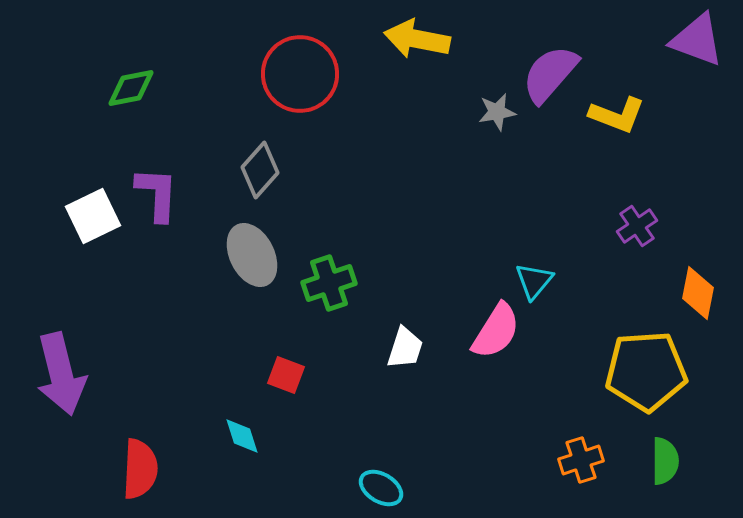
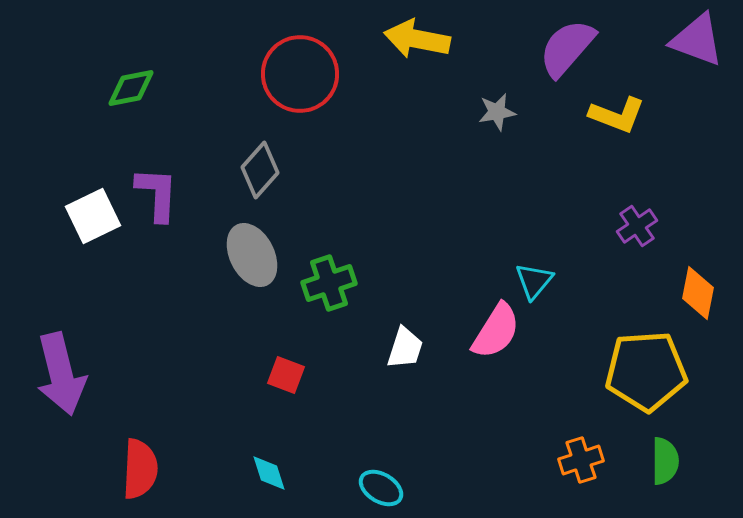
purple semicircle: moved 17 px right, 26 px up
cyan diamond: moved 27 px right, 37 px down
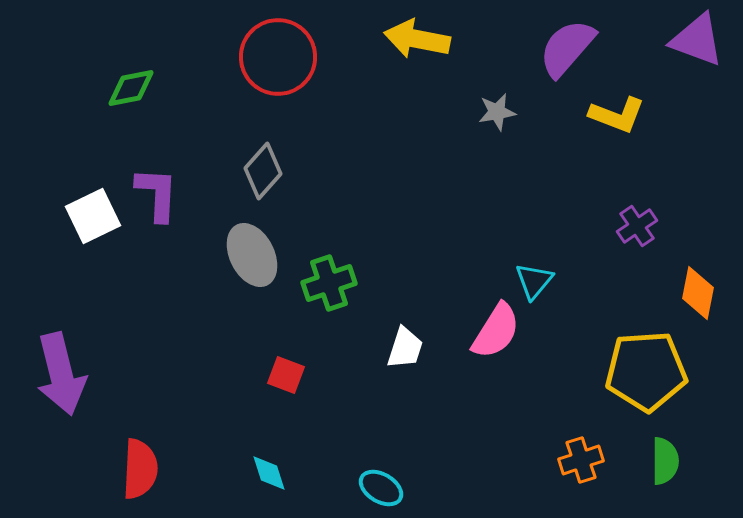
red circle: moved 22 px left, 17 px up
gray diamond: moved 3 px right, 1 px down
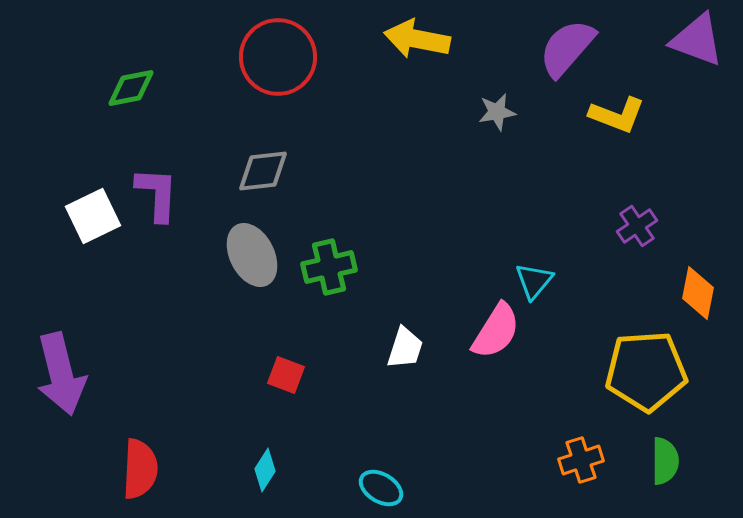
gray diamond: rotated 42 degrees clockwise
green cross: moved 16 px up; rotated 6 degrees clockwise
cyan diamond: moved 4 px left, 3 px up; rotated 51 degrees clockwise
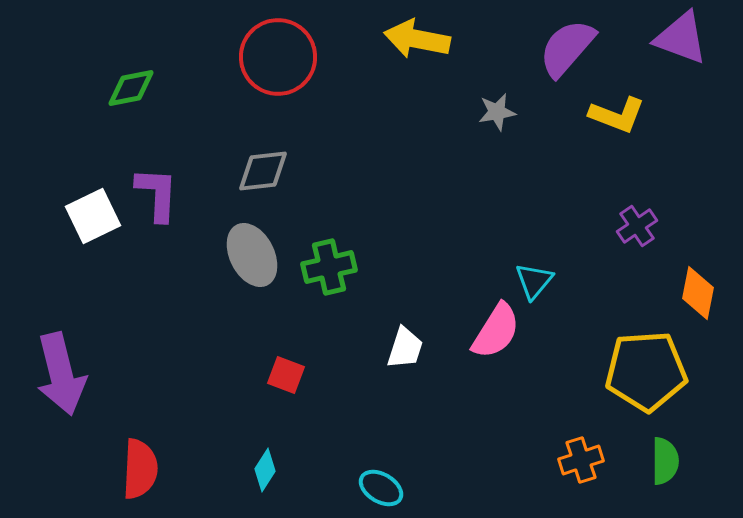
purple triangle: moved 16 px left, 2 px up
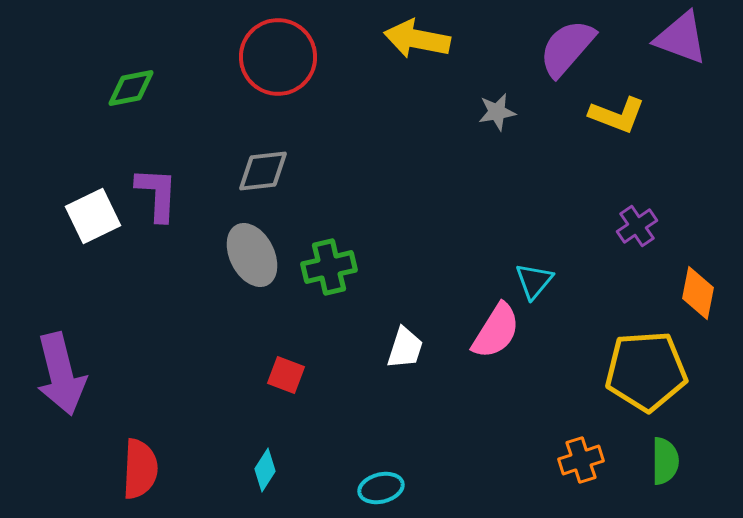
cyan ellipse: rotated 45 degrees counterclockwise
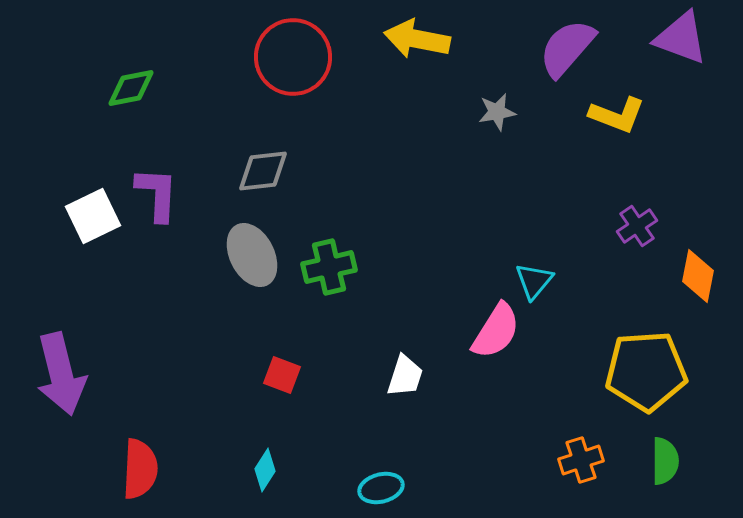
red circle: moved 15 px right
orange diamond: moved 17 px up
white trapezoid: moved 28 px down
red square: moved 4 px left
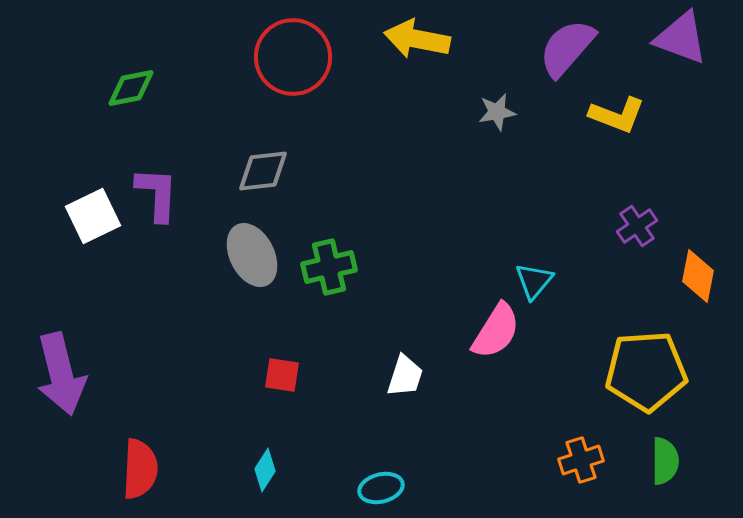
red square: rotated 12 degrees counterclockwise
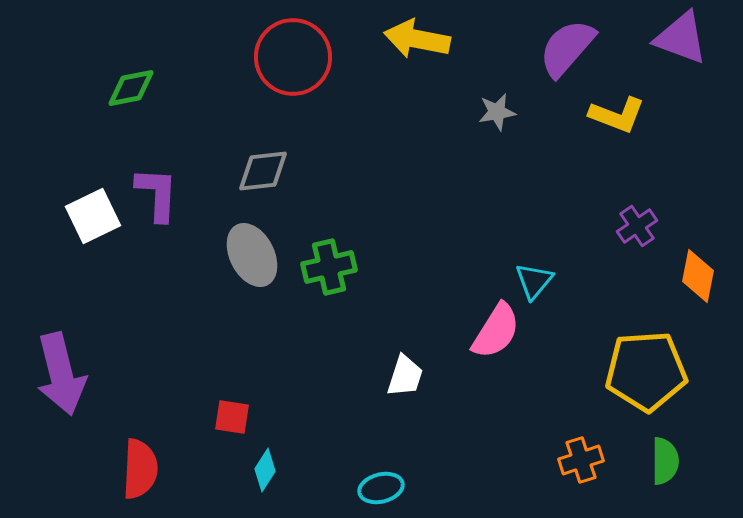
red square: moved 50 px left, 42 px down
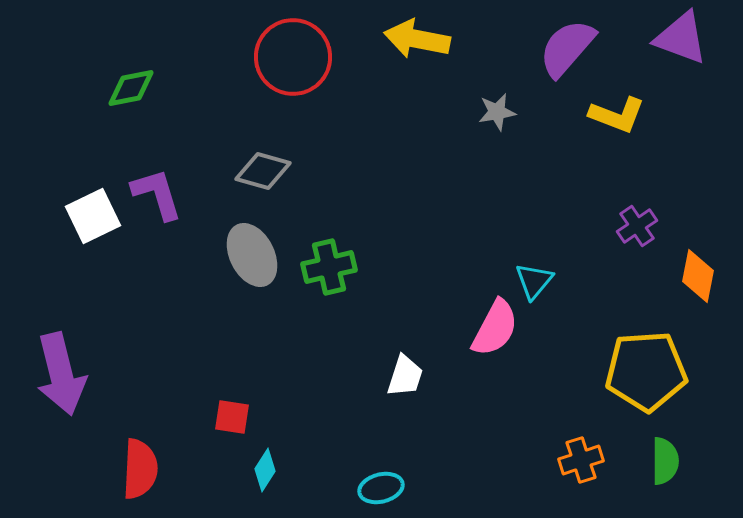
gray diamond: rotated 22 degrees clockwise
purple L-shape: rotated 20 degrees counterclockwise
pink semicircle: moved 1 px left, 3 px up; rotated 4 degrees counterclockwise
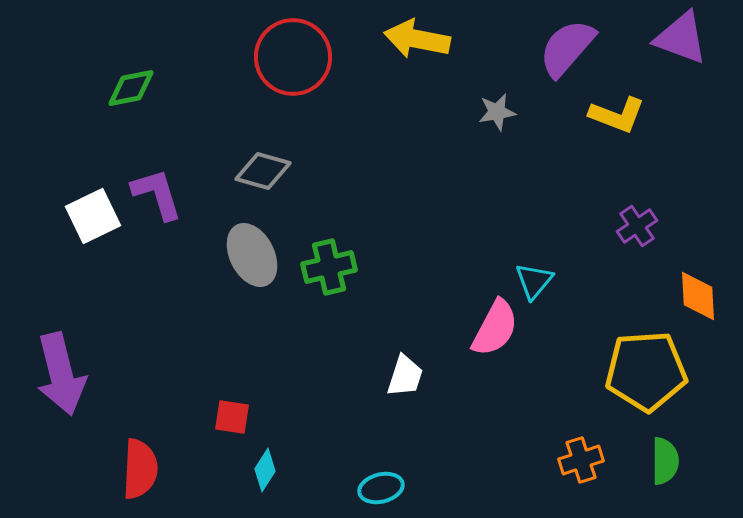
orange diamond: moved 20 px down; rotated 14 degrees counterclockwise
